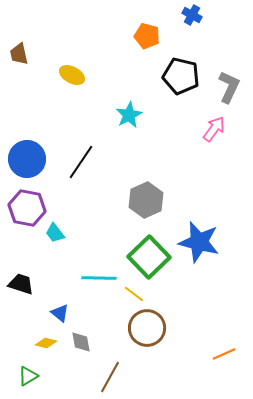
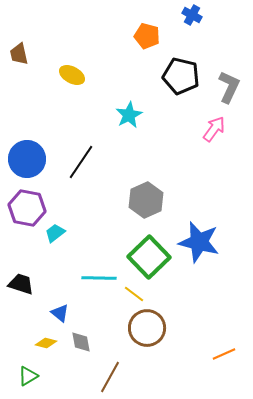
cyan trapezoid: rotated 90 degrees clockwise
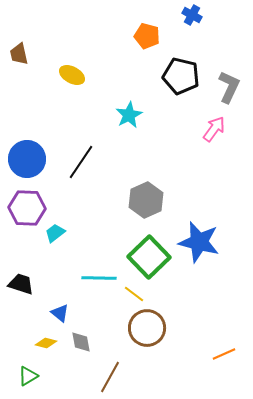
purple hexagon: rotated 9 degrees counterclockwise
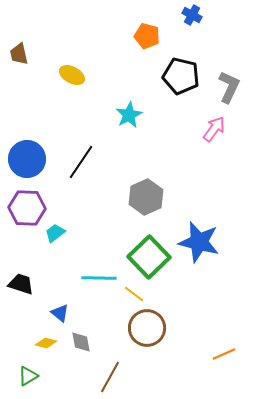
gray hexagon: moved 3 px up
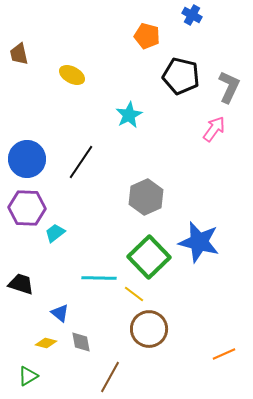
brown circle: moved 2 px right, 1 px down
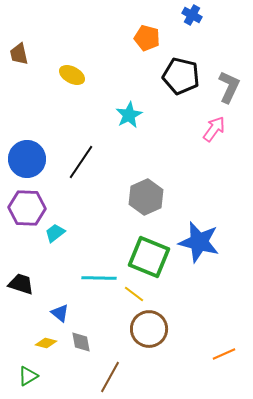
orange pentagon: moved 2 px down
green square: rotated 24 degrees counterclockwise
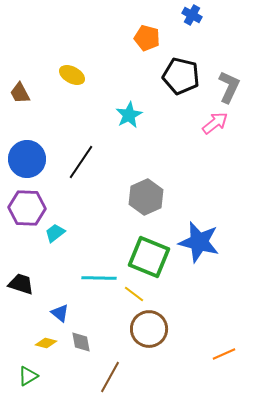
brown trapezoid: moved 1 px right, 39 px down; rotated 15 degrees counterclockwise
pink arrow: moved 1 px right, 6 px up; rotated 16 degrees clockwise
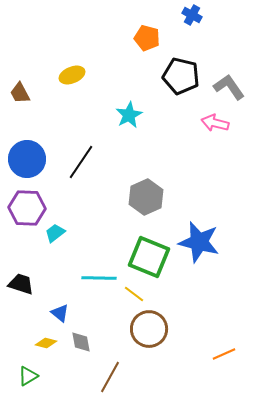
yellow ellipse: rotated 50 degrees counterclockwise
gray L-shape: rotated 60 degrees counterclockwise
pink arrow: rotated 128 degrees counterclockwise
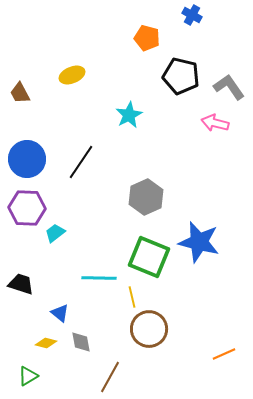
yellow line: moved 2 px left, 3 px down; rotated 40 degrees clockwise
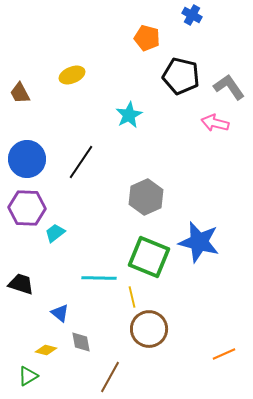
yellow diamond: moved 7 px down
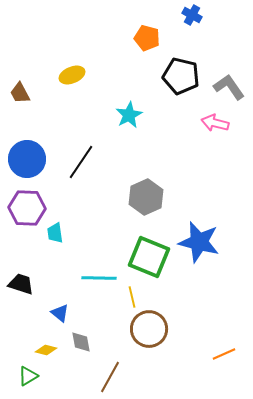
cyan trapezoid: rotated 60 degrees counterclockwise
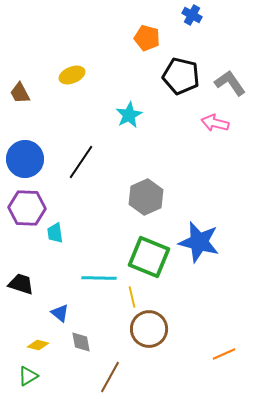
gray L-shape: moved 1 px right, 4 px up
blue circle: moved 2 px left
yellow diamond: moved 8 px left, 5 px up
